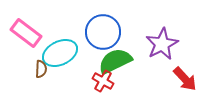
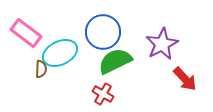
red cross: moved 13 px down
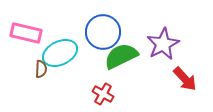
pink rectangle: rotated 24 degrees counterclockwise
purple star: moved 1 px right
green semicircle: moved 6 px right, 5 px up
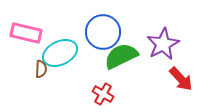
red arrow: moved 4 px left
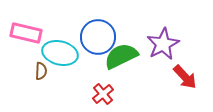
blue circle: moved 5 px left, 5 px down
cyan ellipse: rotated 40 degrees clockwise
brown semicircle: moved 2 px down
red arrow: moved 4 px right, 2 px up
red cross: rotated 20 degrees clockwise
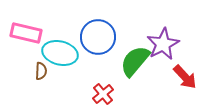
green semicircle: moved 14 px right, 5 px down; rotated 24 degrees counterclockwise
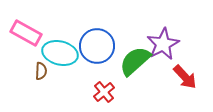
pink rectangle: rotated 16 degrees clockwise
blue circle: moved 1 px left, 9 px down
green semicircle: rotated 8 degrees clockwise
red cross: moved 1 px right, 2 px up
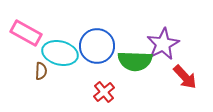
green semicircle: rotated 136 degrees counterclockwise
